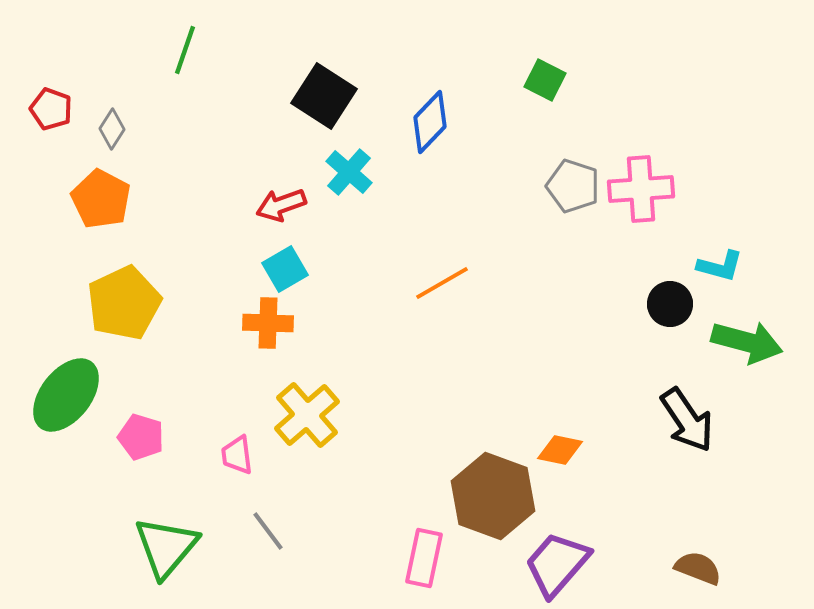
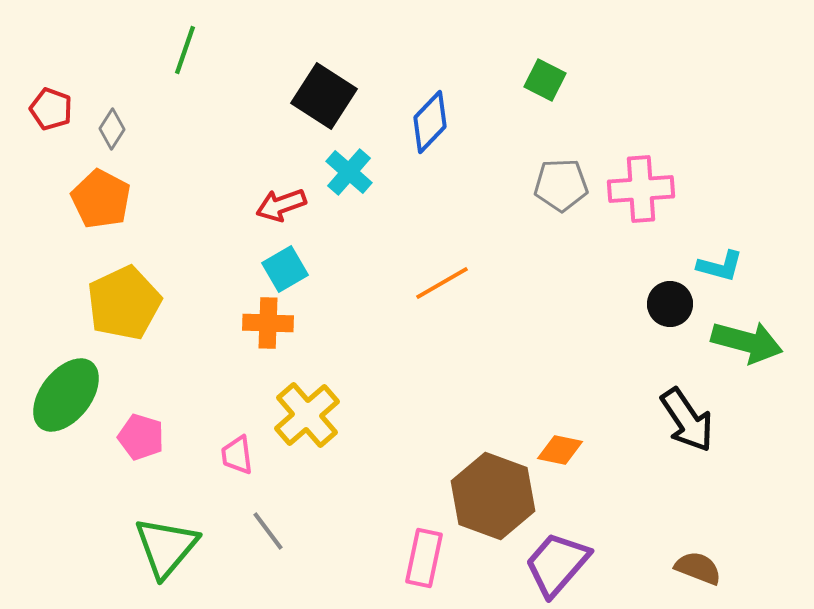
gray pentagon: moved 12 px left, 1 px up; rotated 20 degrees counterclockwise
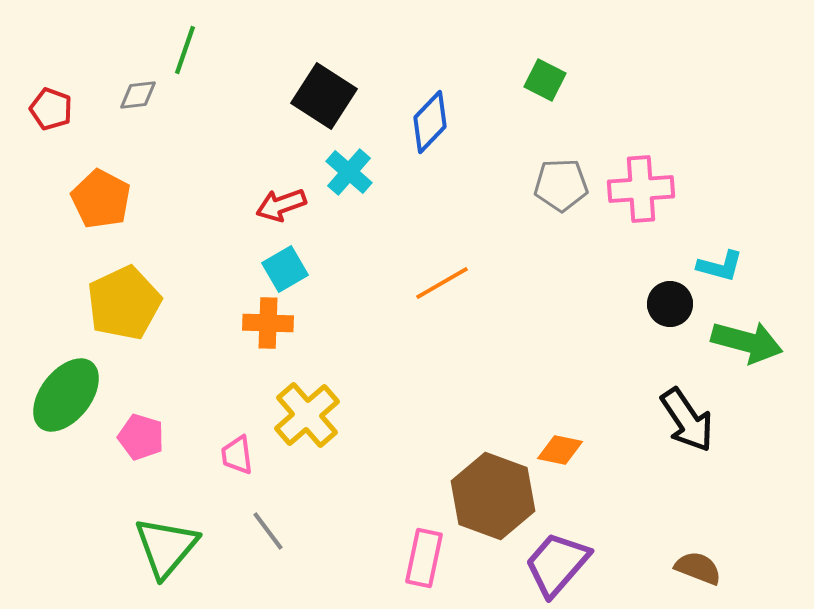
gray diamond: moved 26 px right, 34 px up; rotated 51 degrees clockwise
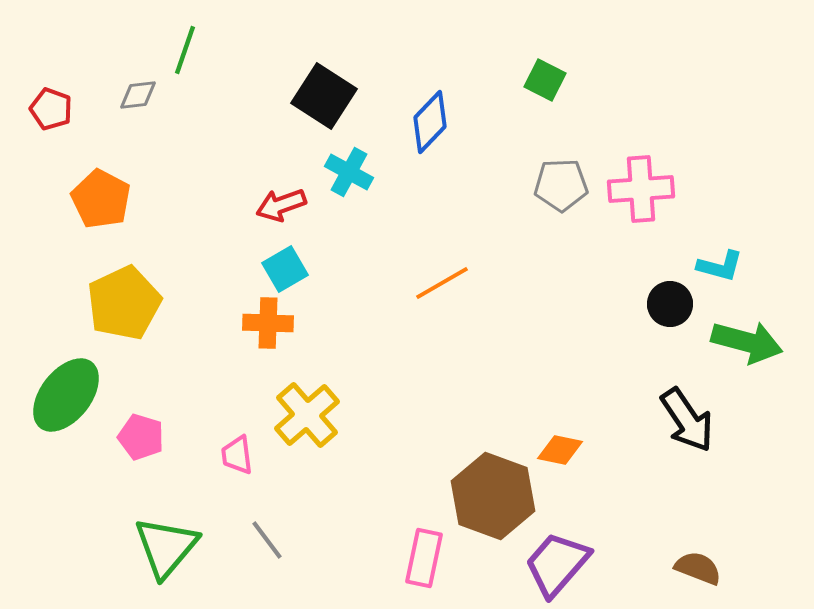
cyan cross: rotated 12 degrees counterclockwise
gray line: moved 1 px left, 9 px down
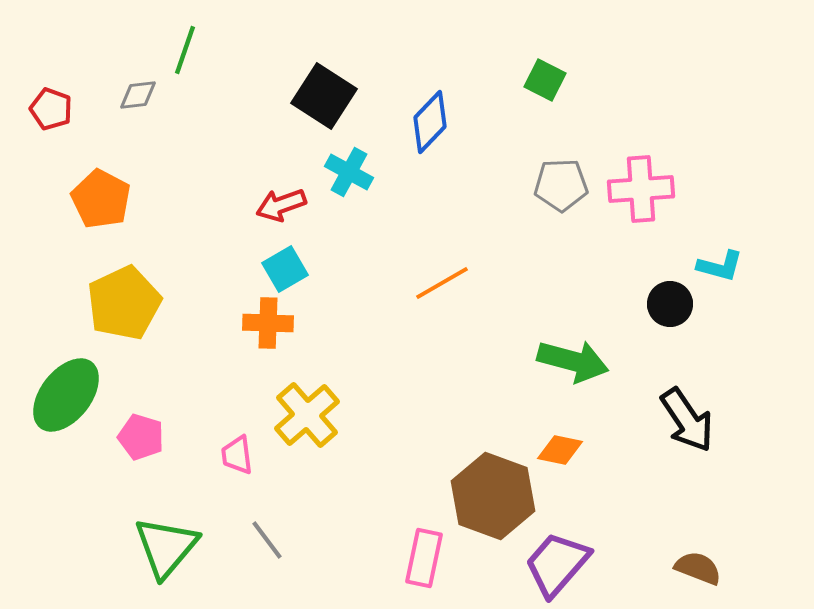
green arrow: moved 174 px left, 19 px down
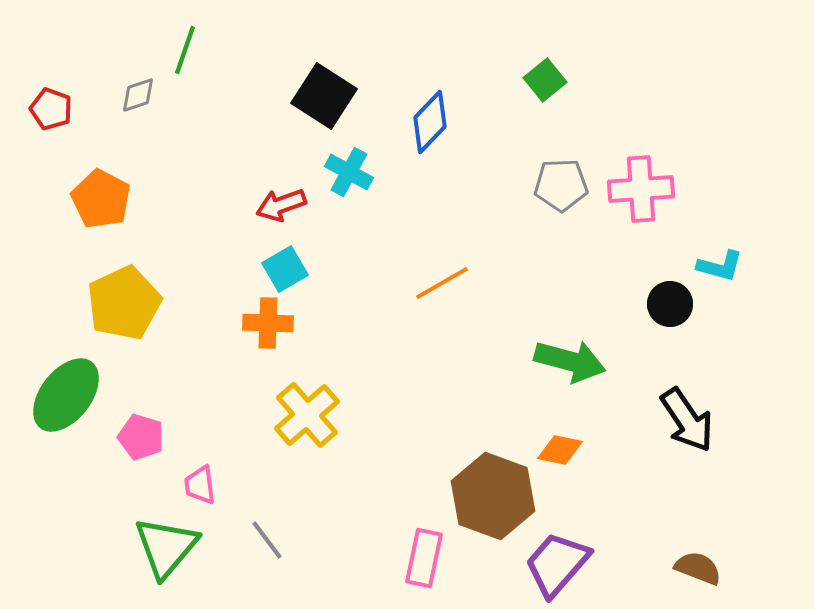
green square: rotated 24 degrees clockwise
gray diamond: rotated 12 degrees counterclockwise
green arrow: moved 3 px left
pink trapezoid: moved 37 px left, 30 px down
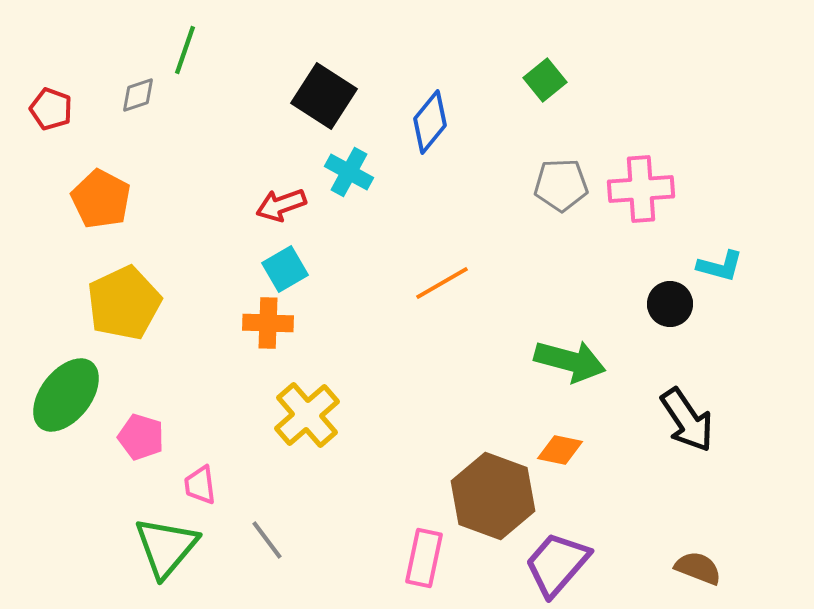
blue diamond: rotated 4 degrees counterclockwise
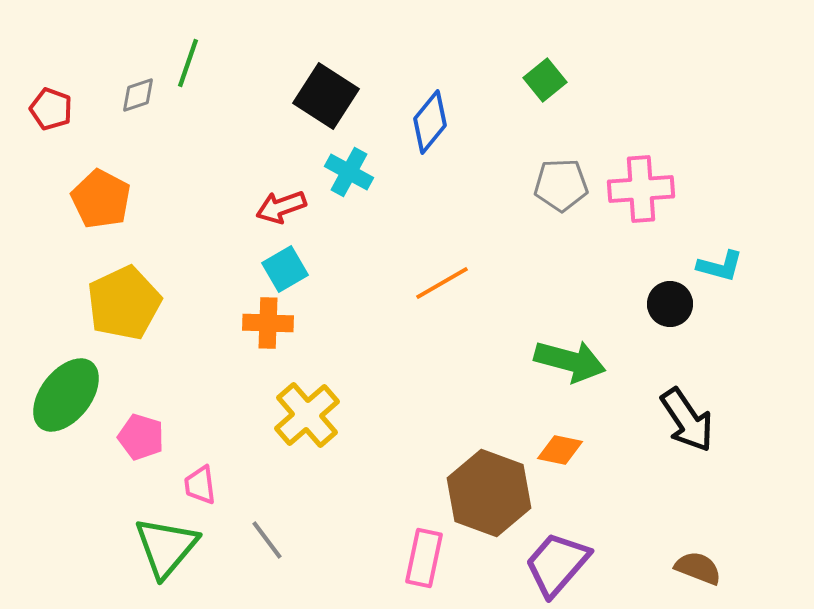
green line: moved 3 px right, 13 px down
black square: moved 2 px right
red arrow: moved 2 px down
brown hexagon: moved 4 px left, 3 px up
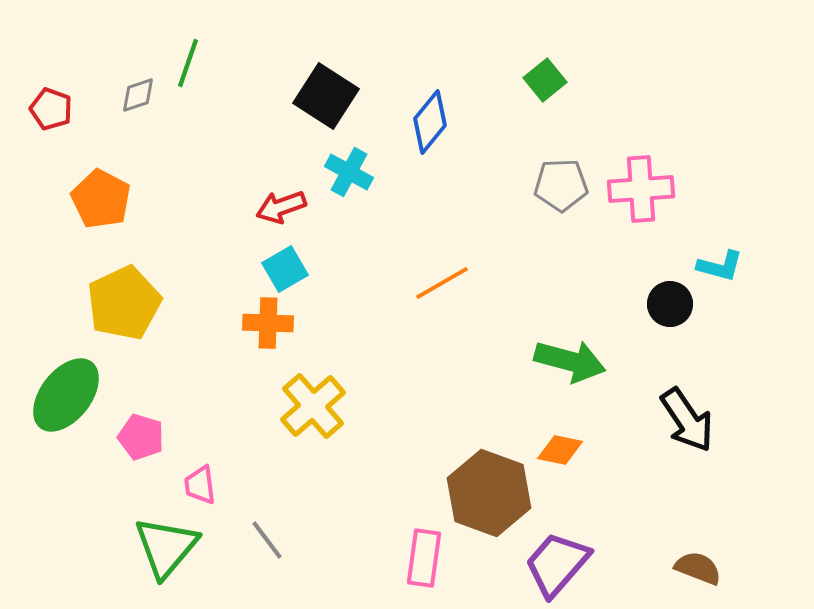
yellow cross: moved 6 px right, 9 px up
pink rectangle: rotated 4 degrees counterclockwise
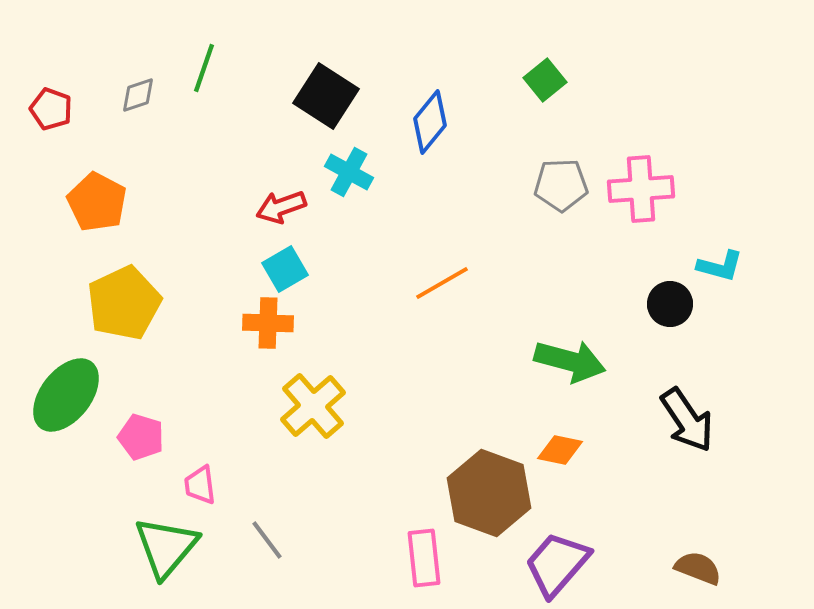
green line: moved 16 px right, 5 px down
orange pentagon: moved 4 px left, 3 px down
pink rectangle: rotated 14 degrees counterclockwise
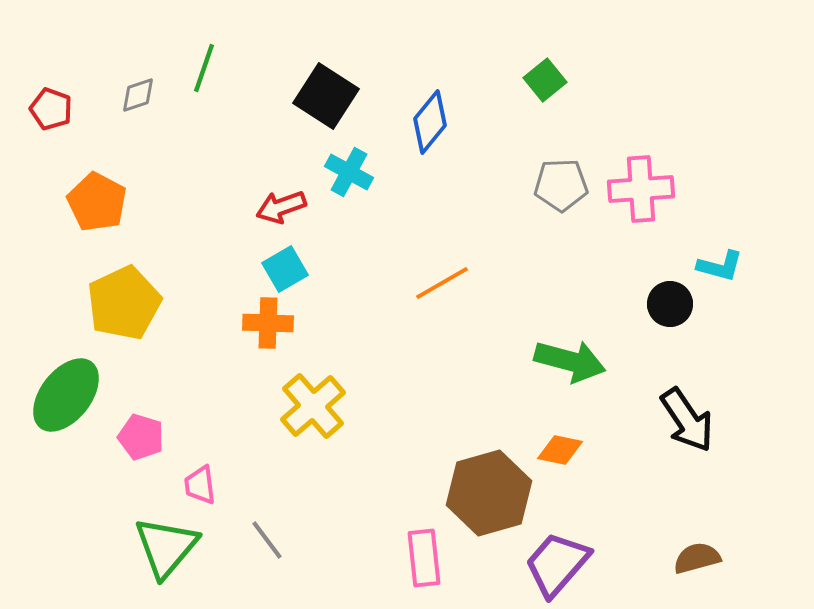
brown hexagon: rotated 24 degrees clockwise
brown semicircle: moved 1 px left, 10 px up; rotated 36 degrees counterclockwise
